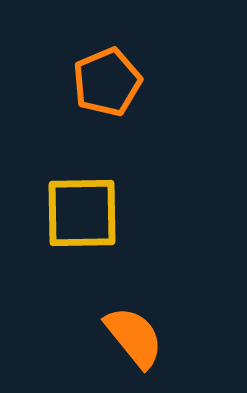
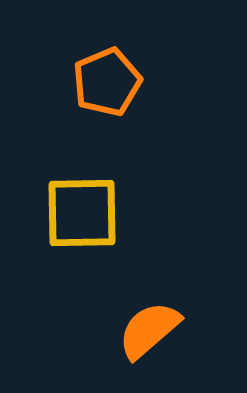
orange semicircle: moved 15 px right, 7 px up; rotated 92 degrees counterclockwise
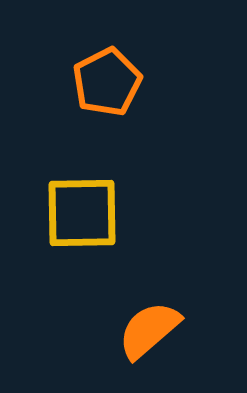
orange pentagon: rotated 4 degrees counterclockwise
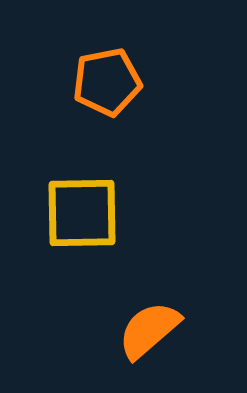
orange pentagon: rotated 16 degrees clockwise
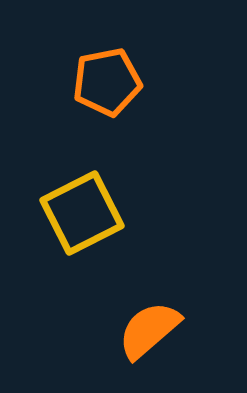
yellow square: rotated 26 degrees counterclockwise
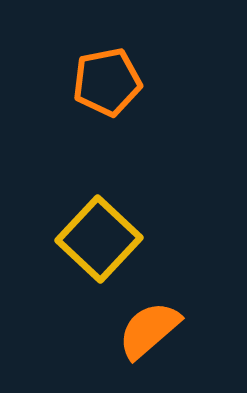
yellow square: moved 17 px right, 26 px down; rotated 20 degrees counterclockwise
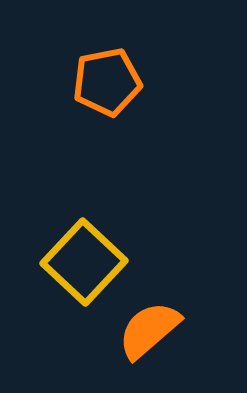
yellow square: moved 15 px left, 23 px down
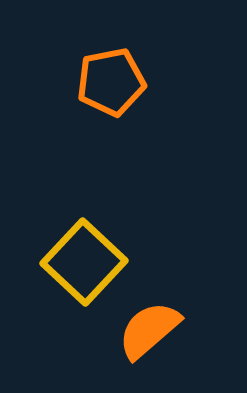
orange pentagon: moved 4 px right
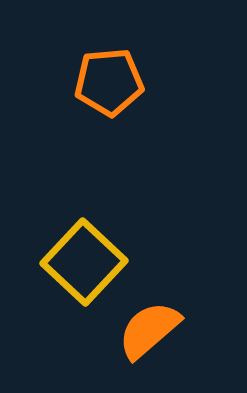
orange pentagon: moved 2 px left; rotated 6 degrees clockwise
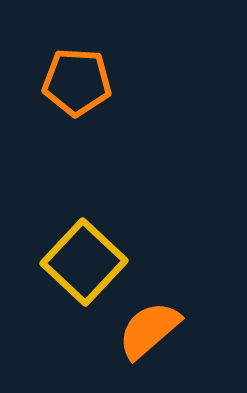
orange pentagon: moved 32 px left; rotated 8 degrees clockwise
